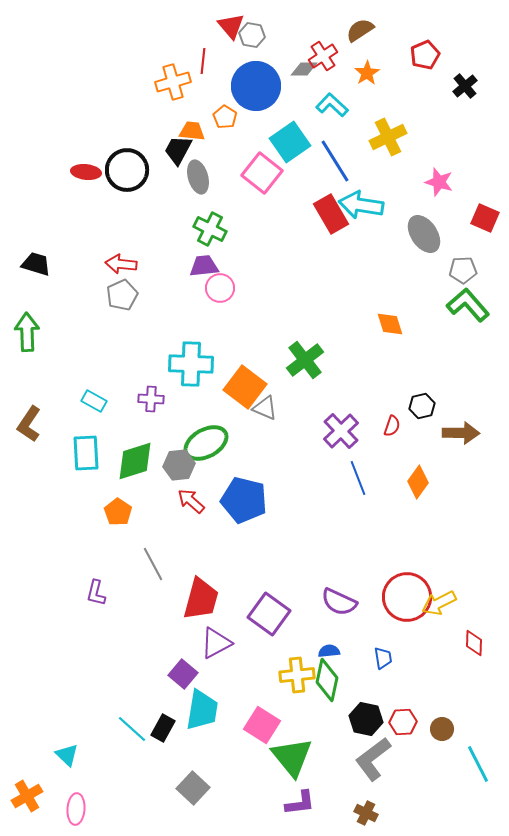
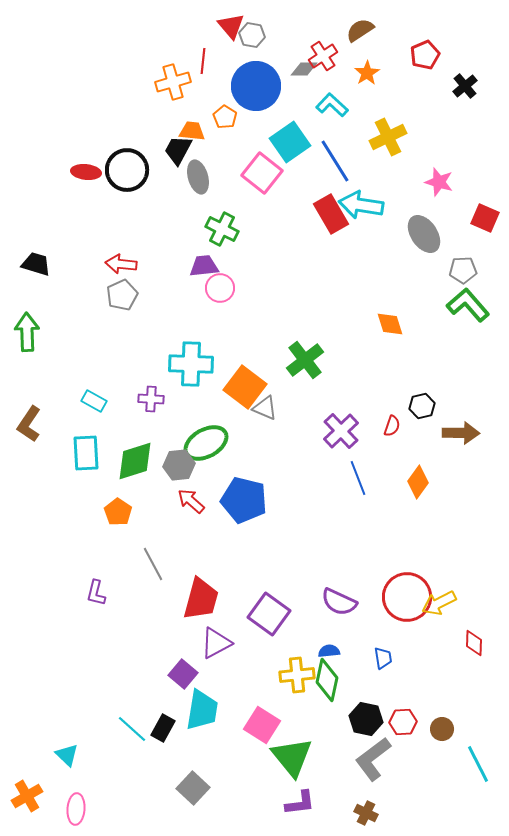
green cross at (210, 229): moved 12 px right
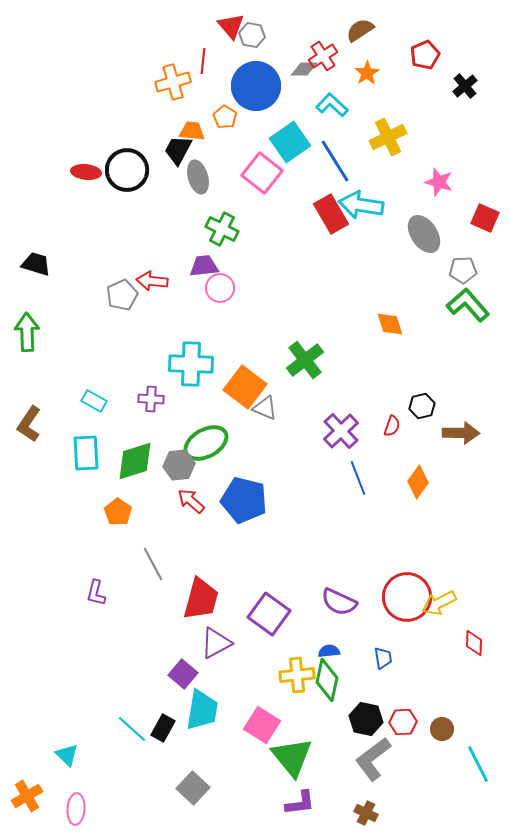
red arrow at (121, 264): moved 31 px right, 17 px down
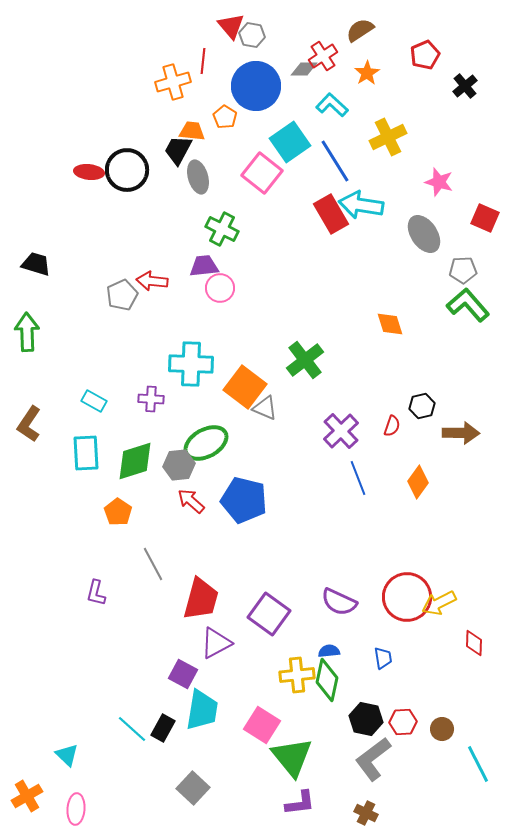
red ellipse at (86, 172): moved 3 px right
purple square at (183, 674): rotated 12 degrees counterclockwise
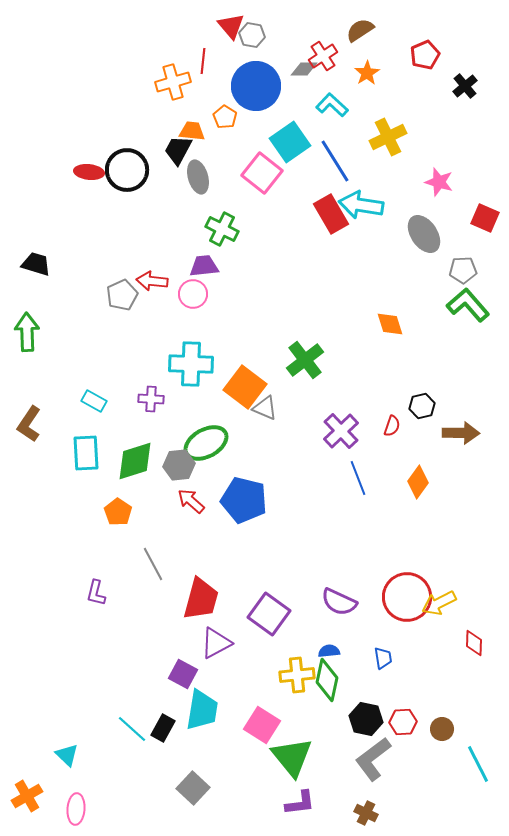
pink circle at (220, 288): moved 27 px left, 6 px down
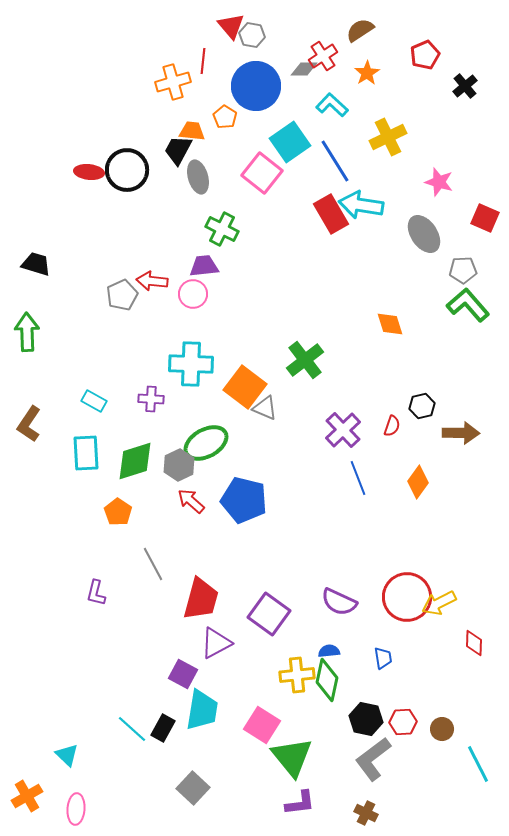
purple cross at (341, 431): moved 2 px right, 1 px up
gray hexagon at (179, 465): rotated 20 degrees counterclockwise
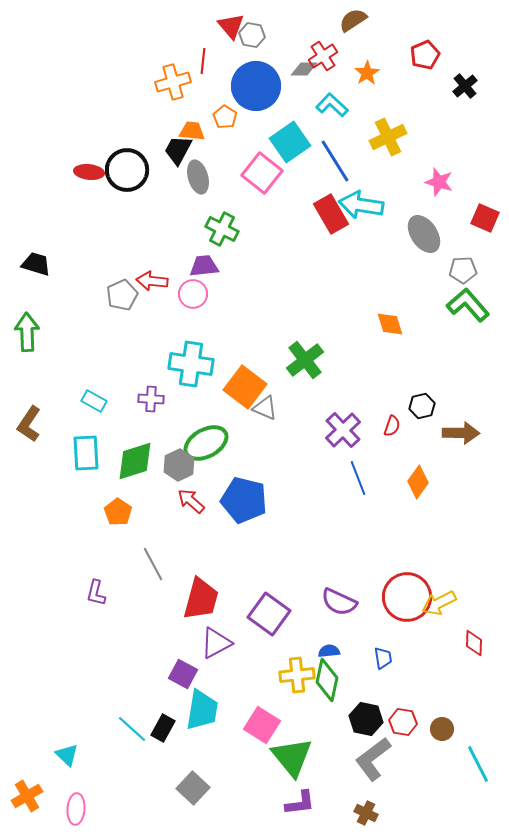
brown semicircle at (360, 30): moved 7 px left, 10 px up
cyan cross at (191, 364): rotated 6 degrees clockwise
red hexagon at (403, 722): rotated 12 degrees clockwise
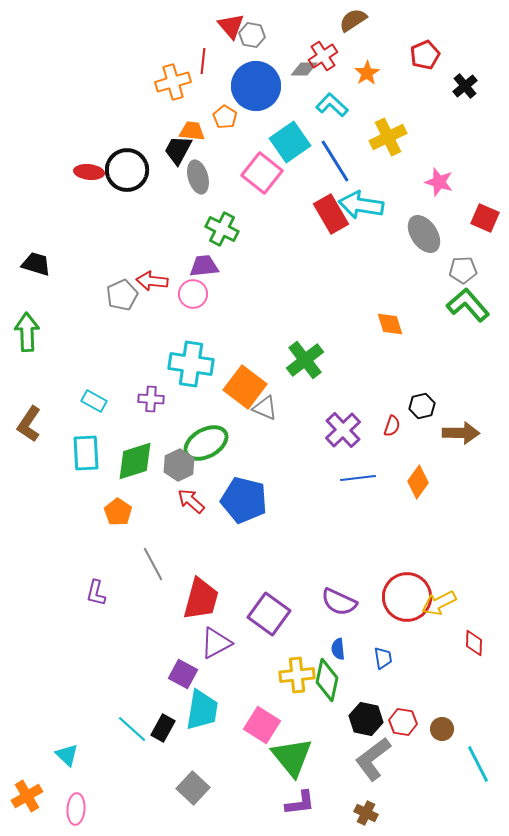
blue line at (358, 478): rotated 76 degrees counterclockwise
blue semicircle at (329, 651): moved 9 px right, 2 px up; rotated 90 degrees counterclockwise
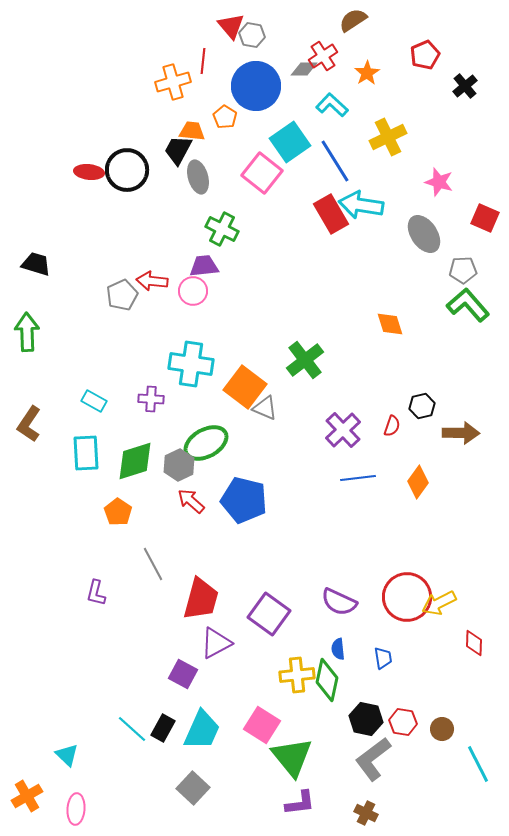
pink circle at (193, 294): moved 3 px up
cyan trapezoid at (202, 710): moved 20 px down; rotated 15 degrees clockwise
